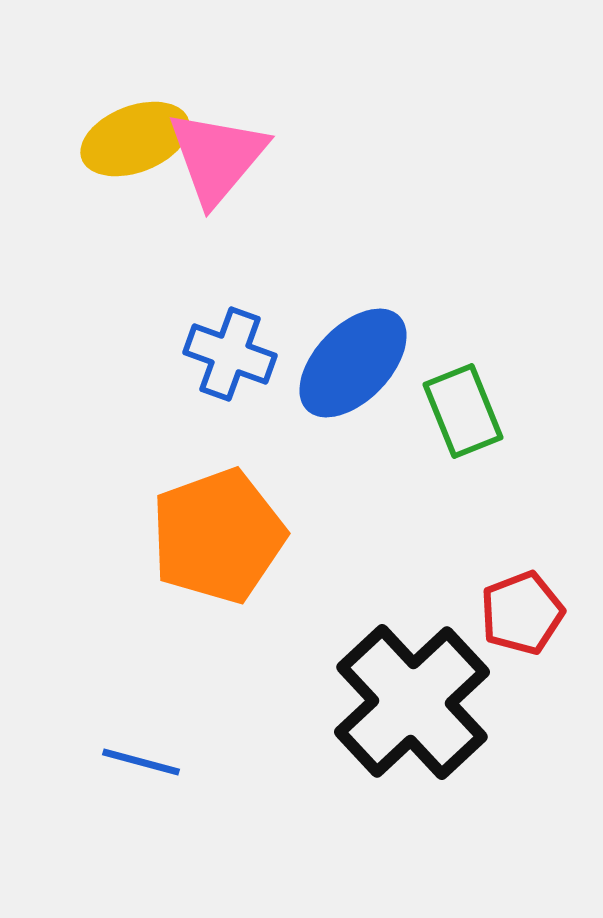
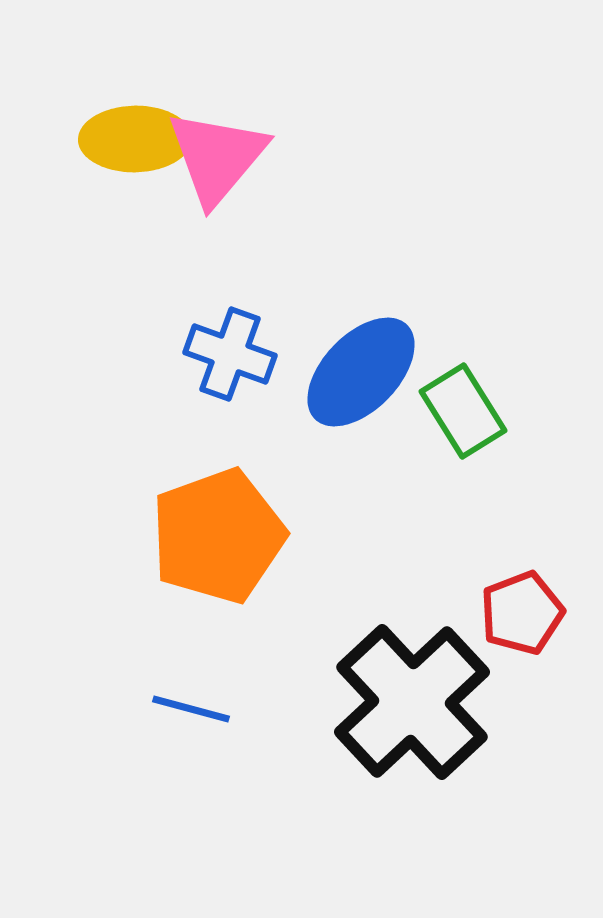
yellow ellipse: rotated 20 degrees clockwise
blue ellipse: moved 8 px right, 9 px down
green rectangle: rotated 10 degrees counterclockwise
blue line: moved 50 px right, 53 px up
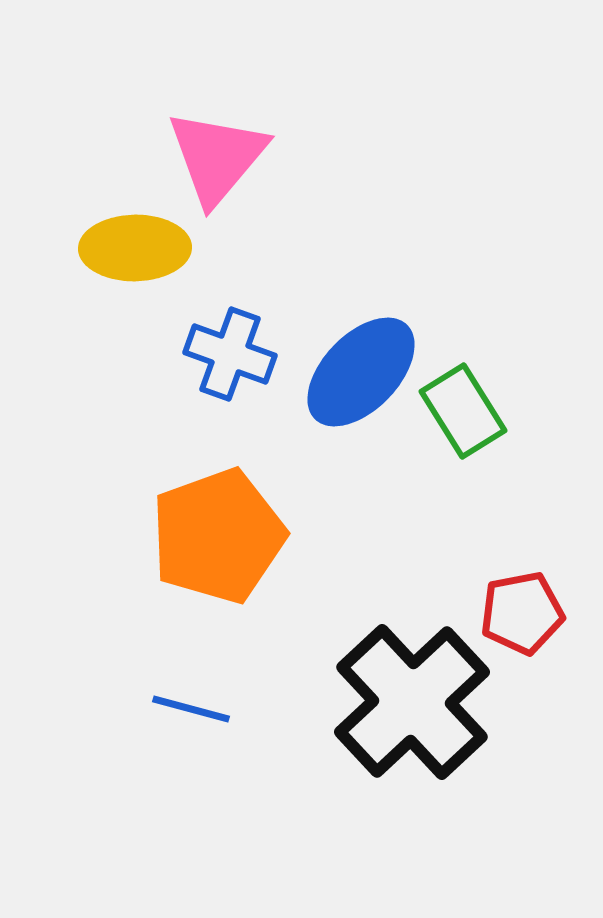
yellow ellipse: moved 109 px down
red pentagon: rotated 10 degrees clockwise
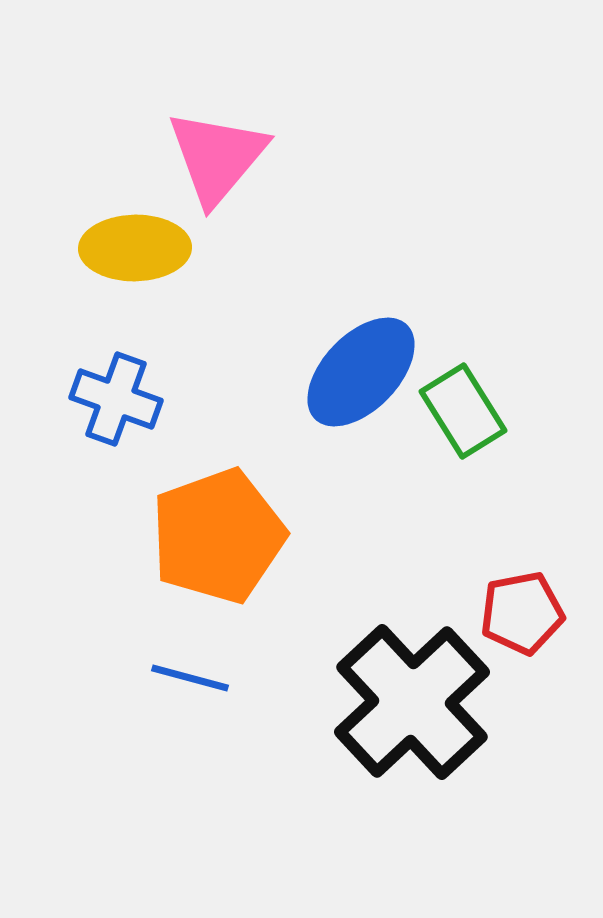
blue cross: moved 114 px left, 45 px down
blue line: moved 1 px left, 31 px up
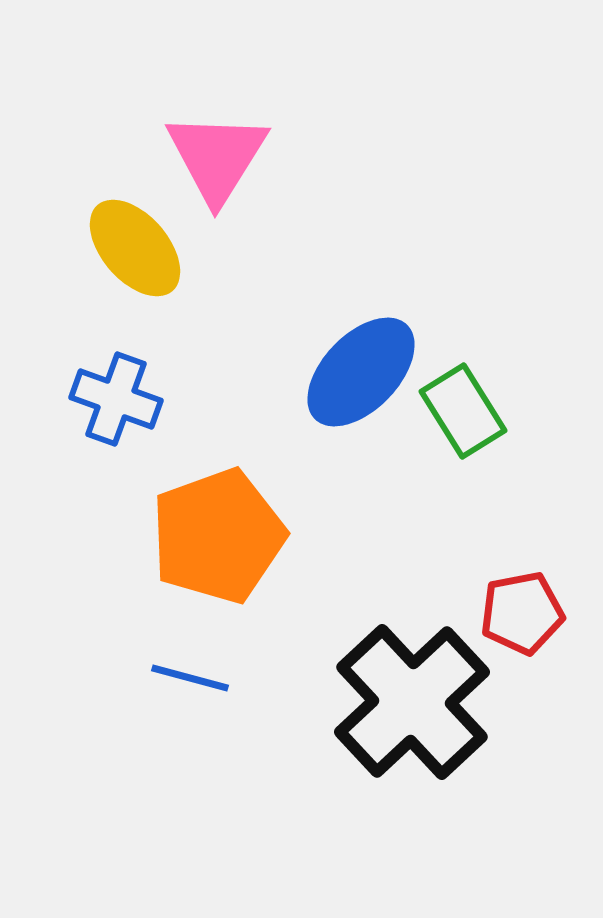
pink triangle: rotated 8 degrees counterclockwise
yellow ellipse: rotated 50 degrees clockwise
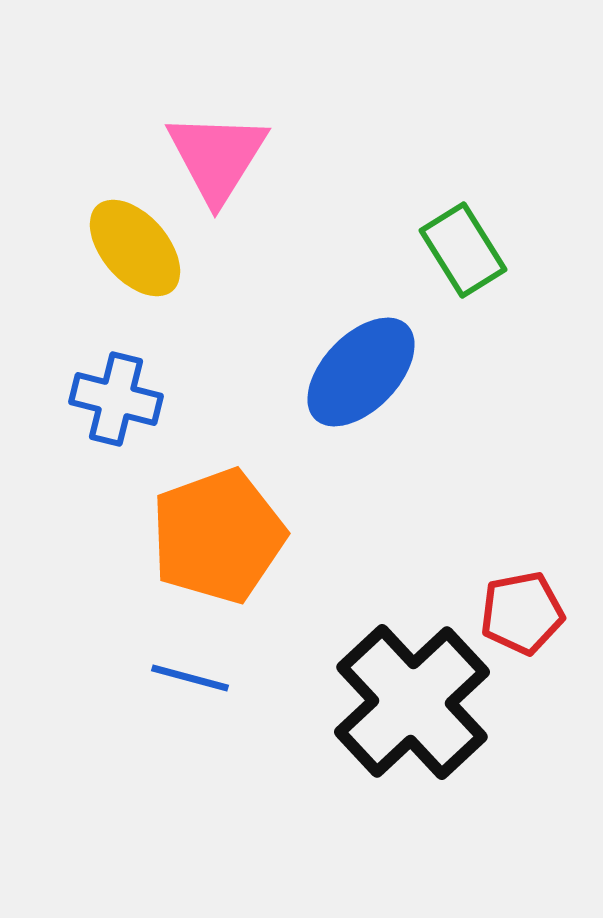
blue cross: rotated 6 degrees counterclockwise
green rectangle: moved 161 px up
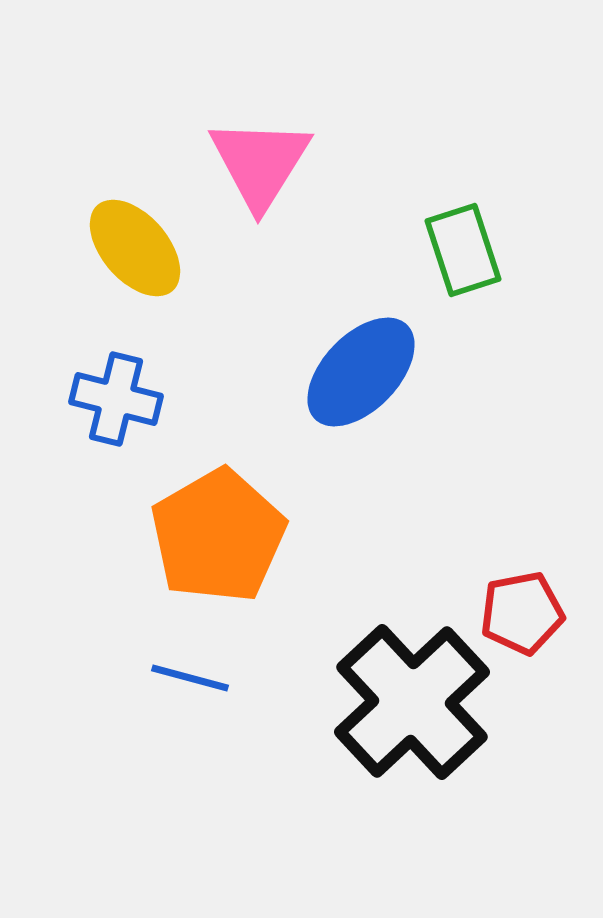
pink triangle: moved 43 px right, 6 px down
green rectangle: rotated 14 degrees clockwise
orange pentagon: rotated 10 degrees counterclockwise
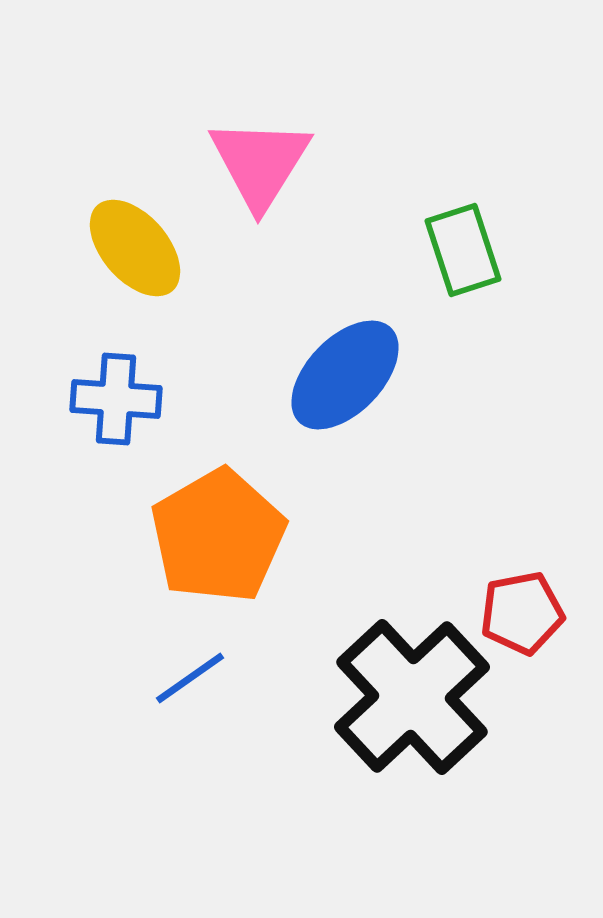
blue ellipse: moved 16 px left, 3 px down
blue cross: rotated 10 degrees counterclockwise
blue line: rotated 50 degrees counterclockwise
black cross: moved 5 px up
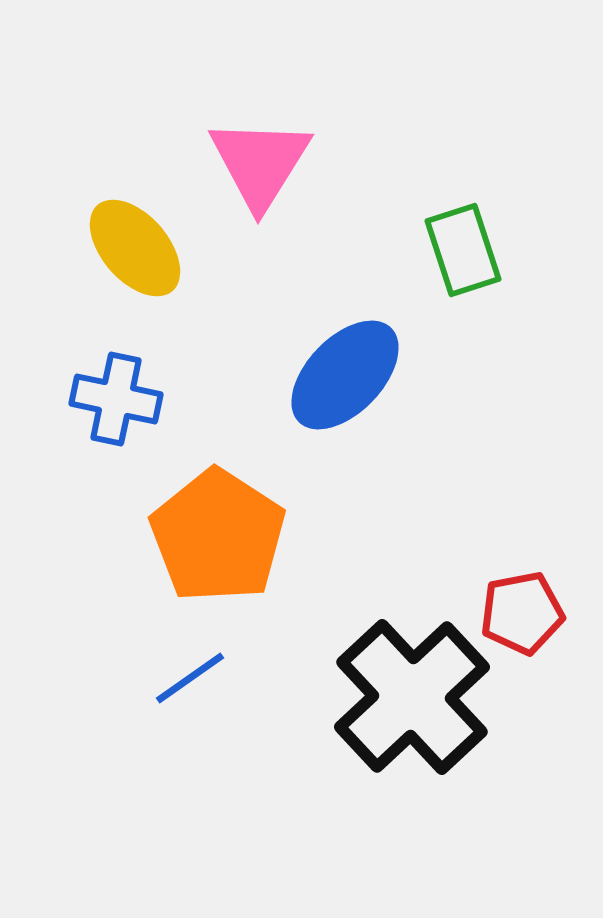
blue cross: rotated 8 degrees clockwise
orange pentagon: rotated 9 degrees counterclockwise
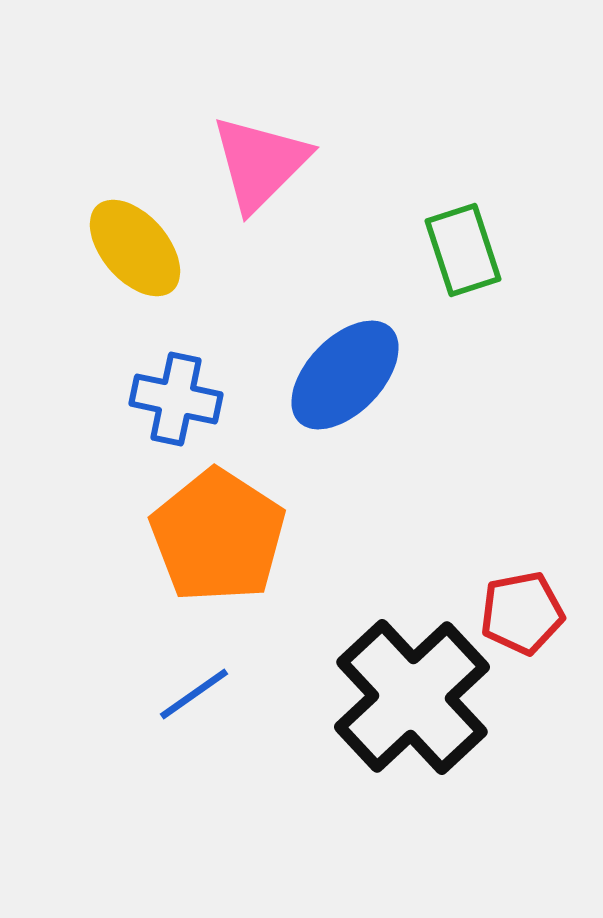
pink triangle: rotated 13 degrees clockwise
blue cross: moved 60 px right
blue line: moved 4 px right, 16 px down
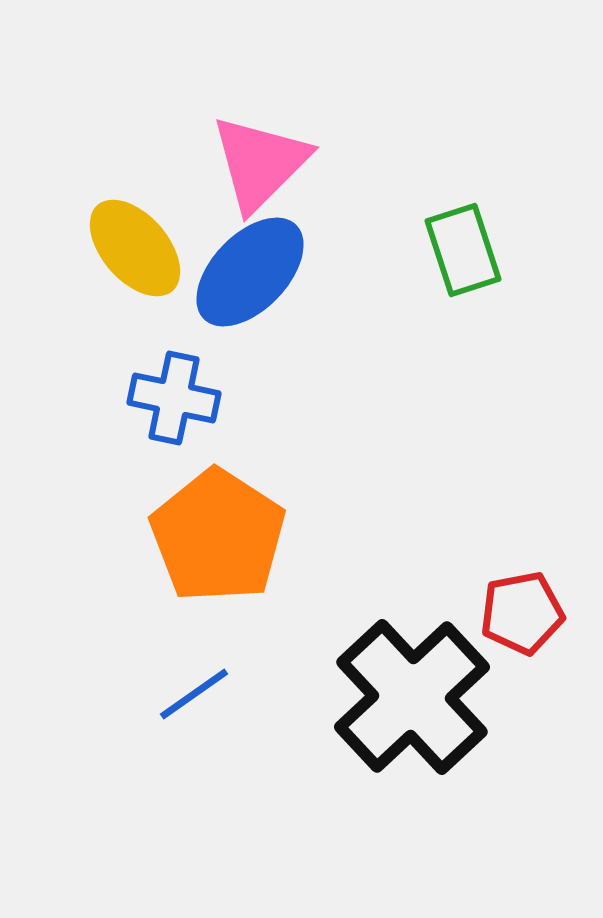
blue ellipse: moved 95 px left, 103 px up
blue cross: moved 2 px left, 1 px up
